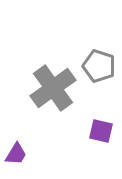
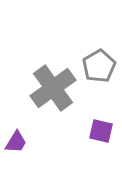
gray pentagon: rotated 24 degrees clockwise
purple trapezoid: moved 12 px up
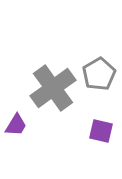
gray pentagon: moved 8 px down
purple trapezoid: moved 17 px up
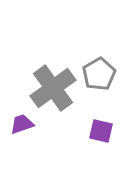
purple trapezoid: moved 6 px right, 1 px up; rotated 140 degrees counterclockwise
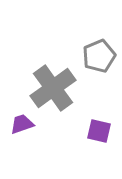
gray pentagon: moved 18 px up; rotated 8 degrees clockwise
purple square: moved 2 px left
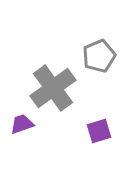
purple square: rotated 30 degrees counterclockwise
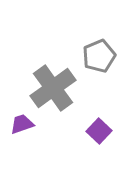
purple square: rotated 30 degrees counterclockwise
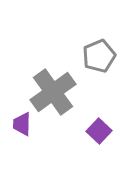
gray cross: moved 4 px down
purple trapezoid: rotated 70 degrees counterclockwise
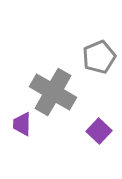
gray pentagon: moved 1 px down
gray cross: rotated 24 degrees counterclockwise
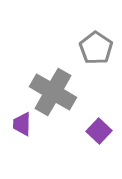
gray pentagon: moved 3 px left, 9 px up; rotated 16 degrees counterclockwise
